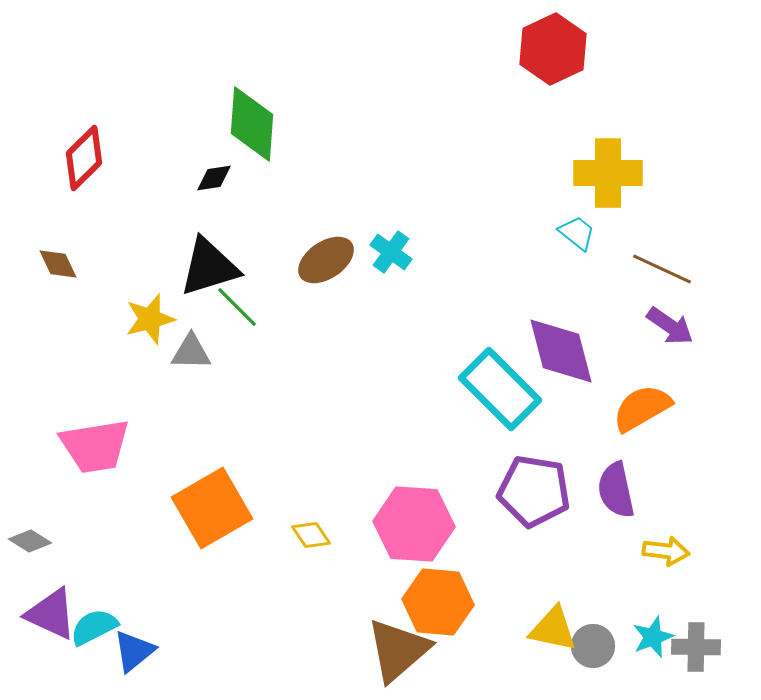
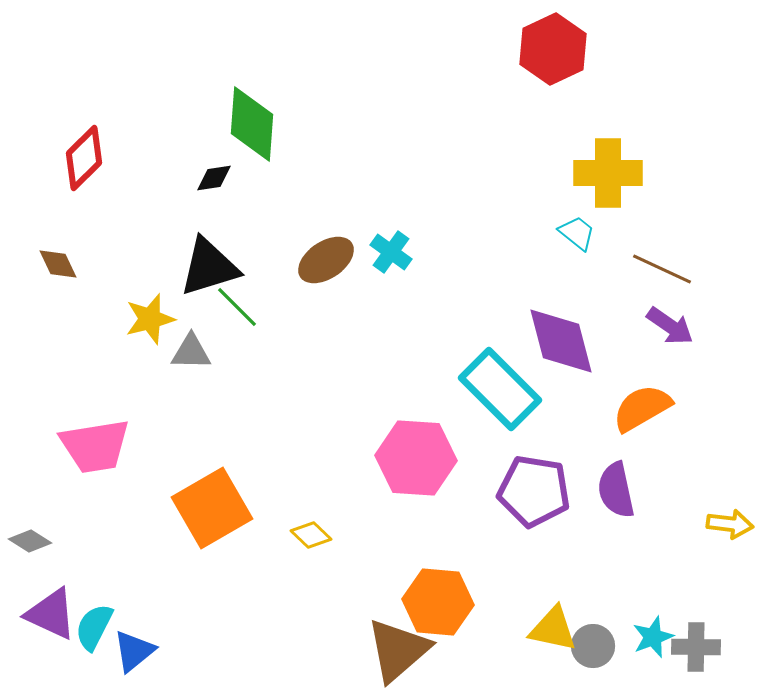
purple diamond: moved 10 px up
pink hexagon: moved 2 px right, 66 px up
yellow diamond: rotated 12 degrees counterclockwise
yellow arrow: moved 64 px right, 27 px up
cyan semicircle: rotated 36 degrees counterclockwise
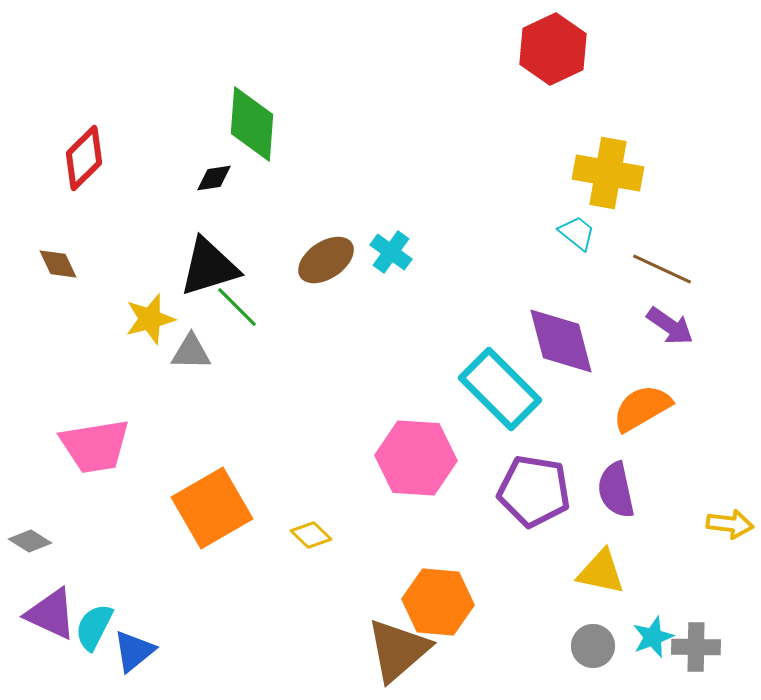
yellow cross: rotated 10 degrees clockwise
yellow triangle: moved 48 px right, 57 px up
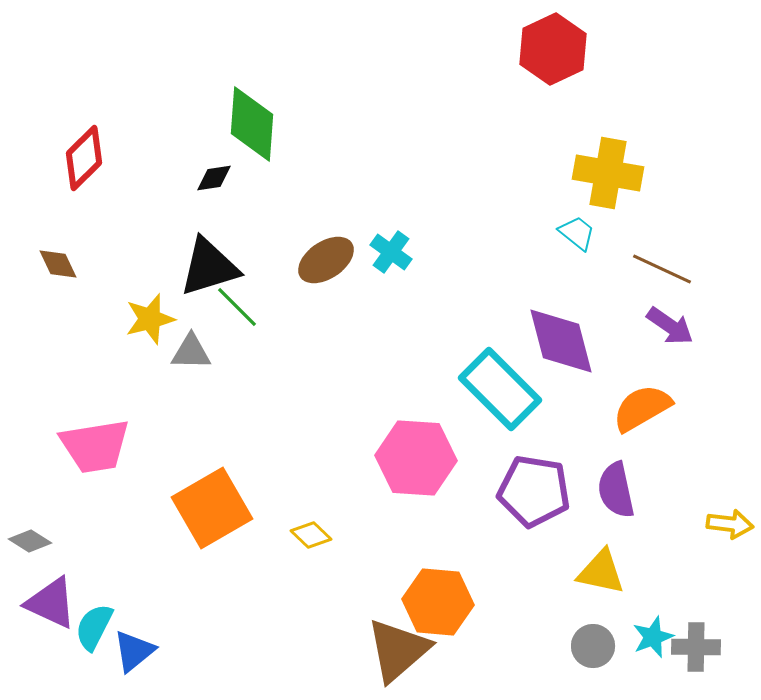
purple triangle: moved 11 px up
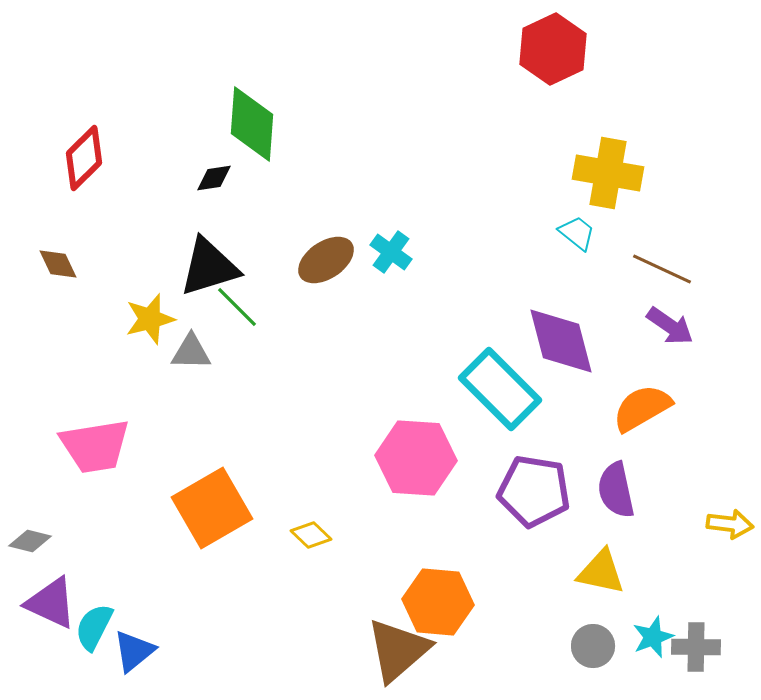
gray diamond: rotated 18 degrees counterclockwise
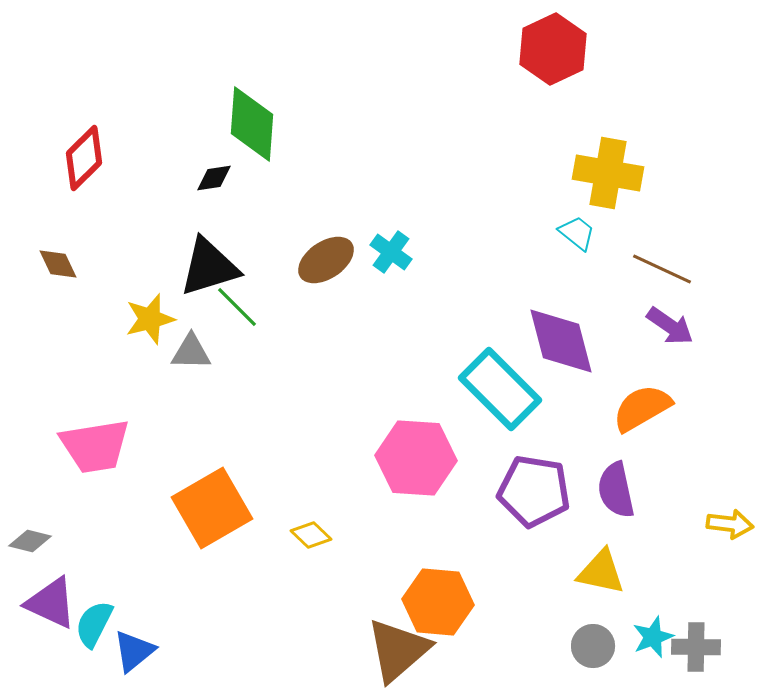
cyan semicircle: moved 3 px up
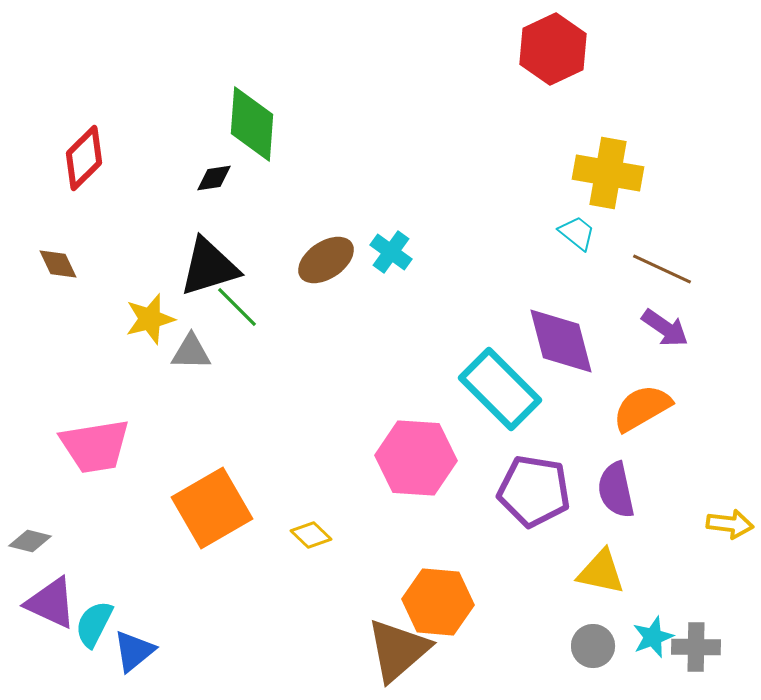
purple arrow: moved 5 px left, 2 px down
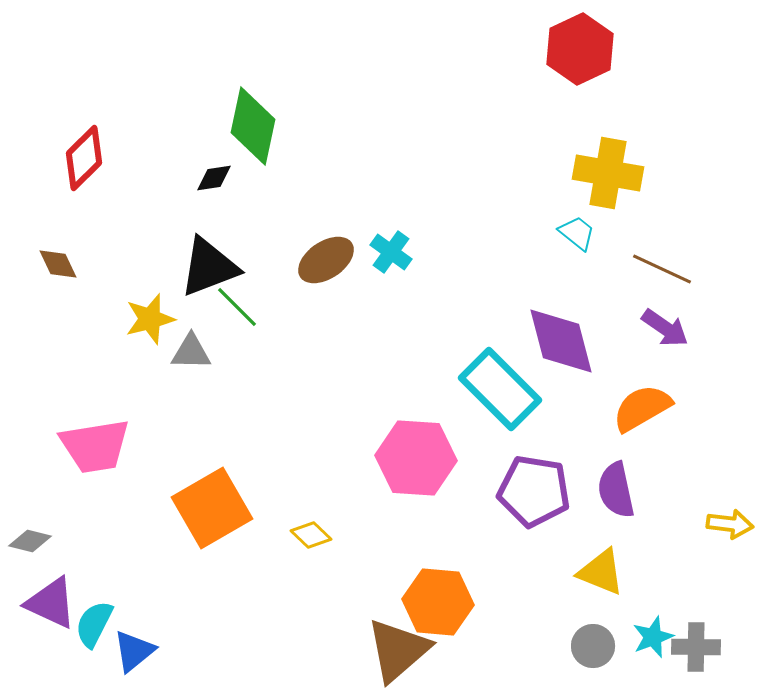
red hexagon: moved 27 px right
green diamond: moved 1 px right, 2 px down; rotated 8 degrees clockwise
black triangle: rotated 4 degrees counterclockwise
yellow triangle: rotated 10 degrees clockwise
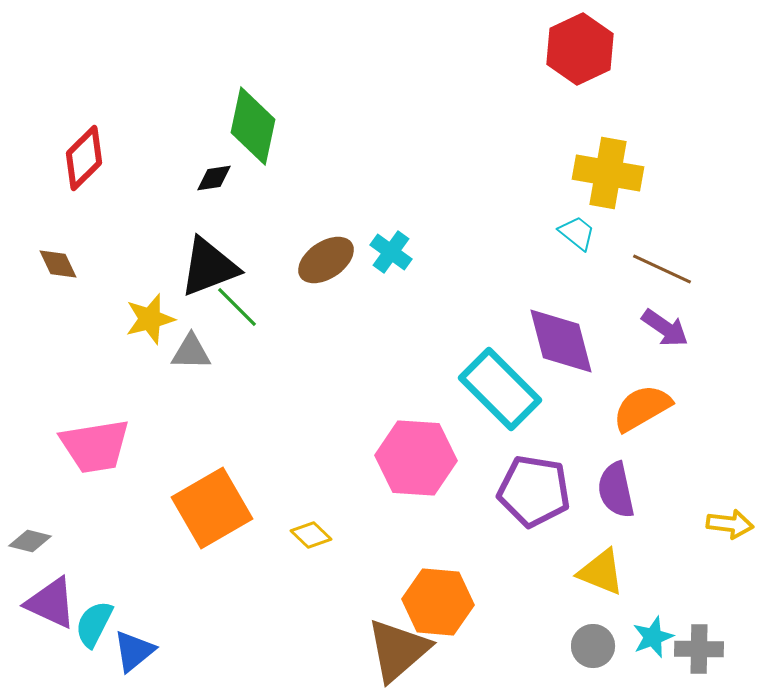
gray cross: moved 3 px right, 2 px down
